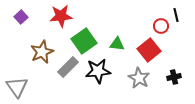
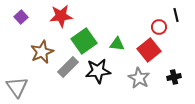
red circle: moved 2 px left, 1 px down
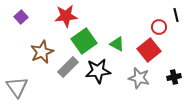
red star: moved 5 px right
green triangle: rotated 21 degrees clockwise
gray star: rotated 15 degrees counterclockwise
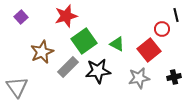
red star: rotated 10 degrees counterclockwise
red circle: moved 3 px right, 2 px down
gray star: rotated 25 degrees counterclockwise
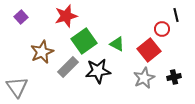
gray star: moved 5 px right; rotated 15 degrees counterclockwise
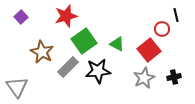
brown star: rotated 20 degrees counterclockwise
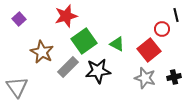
purple square: moved 2 px left, 2 px down
gray star: moved 1 px right; rotated 30 degrees counterclockwise
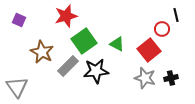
purple square: moved 1 px down; rotated 24 degrees counterclockwise
gray rectangle: moved 1 px up
black star: moved 2 px left
black cross: moved 3 px left, 1 px down
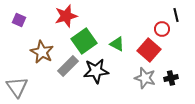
red square: rotated 10 degrees counterclockwise
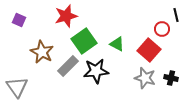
black cross: rotated 24 degrees clockwise
